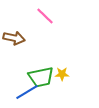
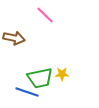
pink line: moved 1 px up
green trapezoid: moved 1 px left, 1 px down
blue line: rotated 50 degrees clockwise
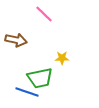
pink line: moved 1 px left, 1 px up
brown arrow: moved 2 px right, 2 px down
yellow star: moved 16 px up
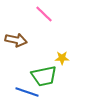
green trapezoid: moved 4 px right, 2 px up
